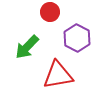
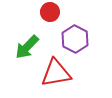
purple hexagon: moved 2 px left, 1 px down
red triangle: moved 2 px left, 2 px up
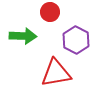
purple hexagon: moved 1 px right, 1 px down
green arrow: moved 4 px left, 11 px up; rotated 132 degrees counterclockwise
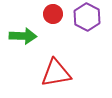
red circle: moved 3 px right, 2 px down
purple hexagon: moved 11 px right, 23 px up
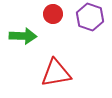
purple hexagon: moved 3 px right; rotated 8 degrees counterclockwise
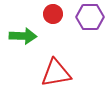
purple hexagon: rotated 20 degrees counterclockwise
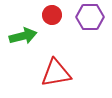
red circle: moved 1 px left, 1 px down
green arrow: rotated 16 degrees counterclockwise
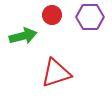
red triangle: rotated 8 degrees counterclockwise
